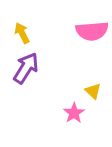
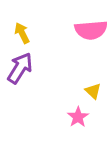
pink semicircle: moved 1 px left, 1 px up
purple arrow: moved 6 px left
pink star: moved 4 px right, 4 px down
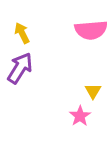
yellow triangle: rotated 18 degrees clockwise
pink star: moved 2 px right, 1 px up
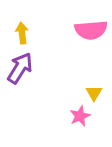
yellow arrow: rotated 20 degrees clockwise
yellow triangle: moved 1 px right, 2 px down
pink star: rotated 10 degrees clockwise
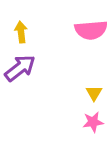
yellow arrow: moved 1 px left, 1 px up
purple arrow: rotated 20 degrees clockwise
pink star: moved 13 px right, 6 px down; rotated 15 degrees clockwise
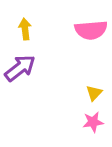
yellow arrow: moved 4 px right, 3 px up
yellow triangle: rotated 12 degrees clockwise
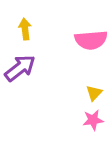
pink semicircle: moved 10 px down
pink star: moved 2 px up
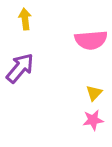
yellow arrow: moved 10 px up
purple arrow: rotated 12 degrees counterclockwise
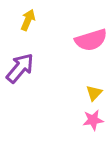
yellow arrow: moved 3 px right, 1 px down; rotated 30 degrees clockwise
pink semicircle: rotated 12 degrees counterclockwise
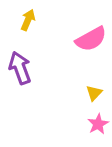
pink semicircle: moved 1 px up; rotated 12 degrees counterclockwise
purple arrow: rotated 60 degrees counterclockwise
pink star: moved 5 px right, 4 px down; rotated 20 degrees counterclockwise
